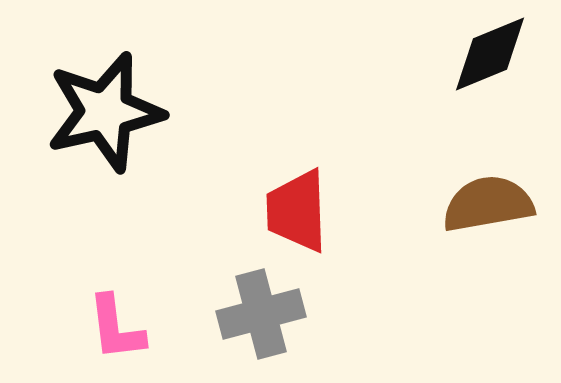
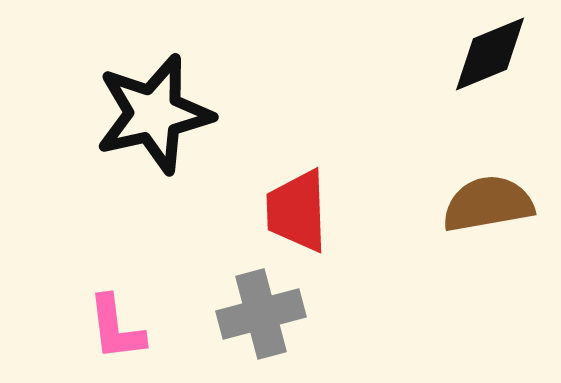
black star: moved 49 px right, 2 px down
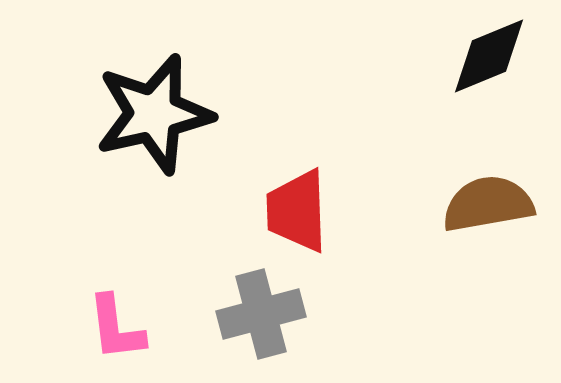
black diamond: moved 1 px left, 2 px down
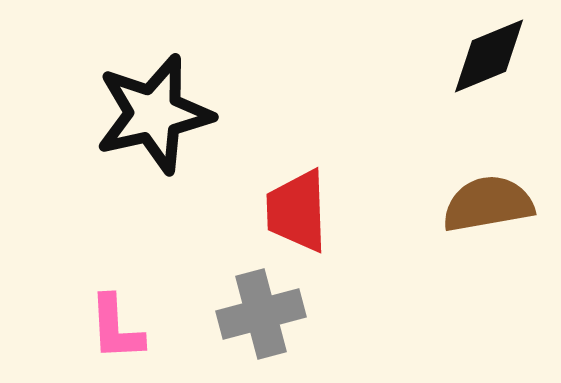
pink L-shape: rotated 4 degrees clockwise
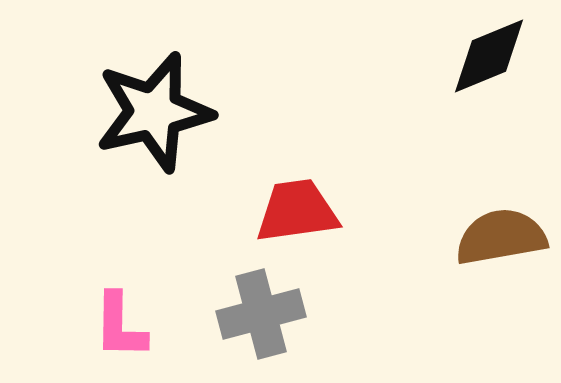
black star: moved 2 px up
brown semicircle: moved 13 px right, 33 px down
red trapezoid: rotated 84 degrees clockwise
pink L-shape: moved 4 px right, 2 px up; rotated 4 degrees clockwise
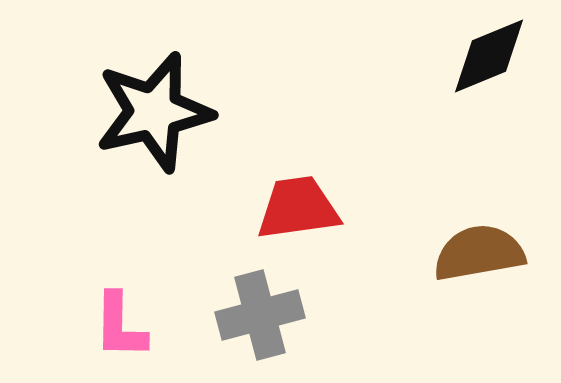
red trapezoid: moved 1 px right, 3 px up
brown semicircle: moved 22 px left, 16 px down
gray cross: moved 1 px left, 1 px down
